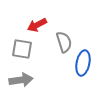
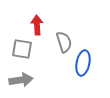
red arrow: rotated 114 degrees clockwise
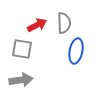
red arrow: rotated 66 degrees clockwise
gray semicircle: moved 19 px up; rotated 15 degrees clockwise
blue ellipse: moved 7 px left, 12 px up
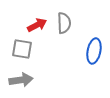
blue ellipse: moved 18 px right
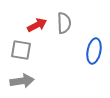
gray square: moved 1 px left, 1 px down
gray arrow: moved 1 px right, 1 px down
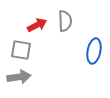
gray semicircle: moved 1 px right, 2 px up
gray arrow: moved 3 px left, 4 px up
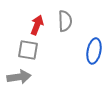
red arrow: rotated 42 degrees counterclockwise
gray square: moved 7 px right
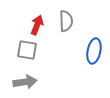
gray semicircle: moved 1 px right
gray square: moved 1 px left
gray arrow: moved 6 px right, 5 px down
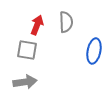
gray semicircle: moved 1 px down
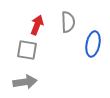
gray semicircle: moved 2 px right
blue ellipse: moved 1 px left, 7 px up
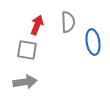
blue ellipse: moved 2 px up; rotated 20 degrees counterclockwise
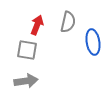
gray semicircle: rotated 15 degrees clockwise
gray arrow: moved 1 px right, 1 px up
